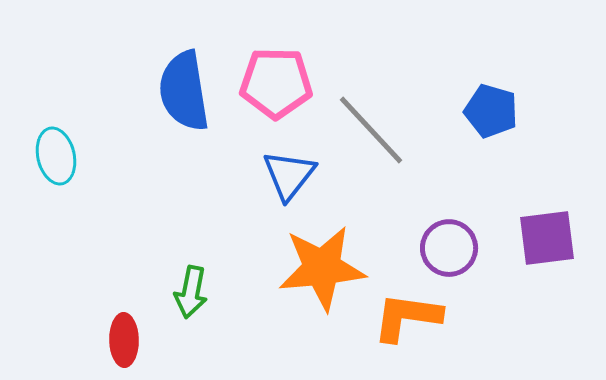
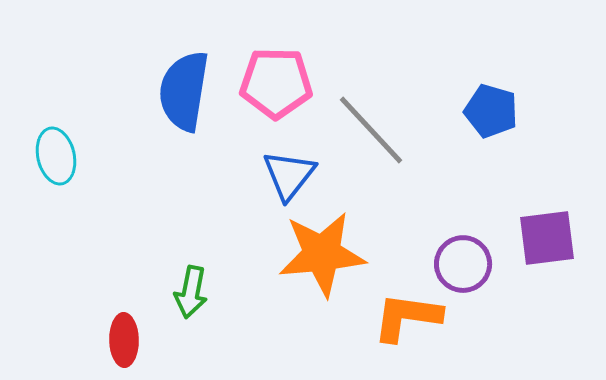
blue semicircle: rotated 18 degrees clockwise
purple circle: moved 14 px right, 16 px down
orange star: moved 14 px up
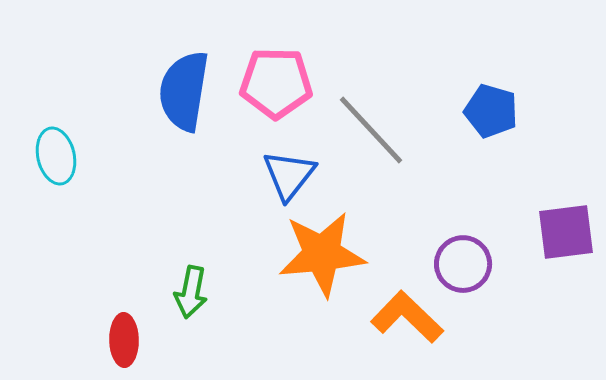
purple square: moved 19 px right, 6 px up
orange L-shape: rotated 36 degrees clockwise
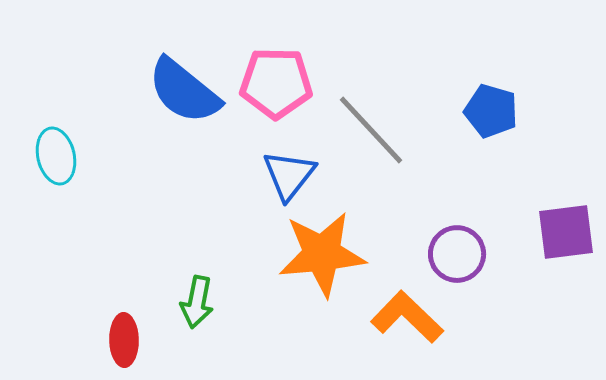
blue semicircle: rotated 60 degrees counterclockwise
purple circle: moved 6 px left, 10 px up
green arrow: moved 6 px right, 10 px down
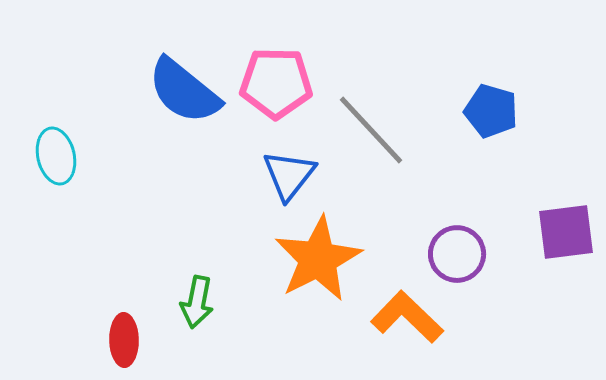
orange star: moved 4 px left, 5 px down; rotated 22 degrees counterclockwise
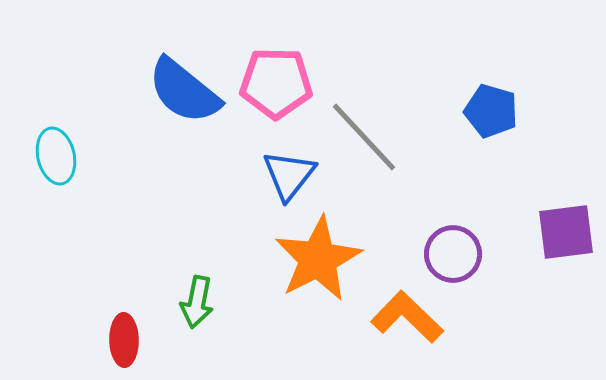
gray line: moved 7 px left, 7 px down
purple circle: moved 4 px left
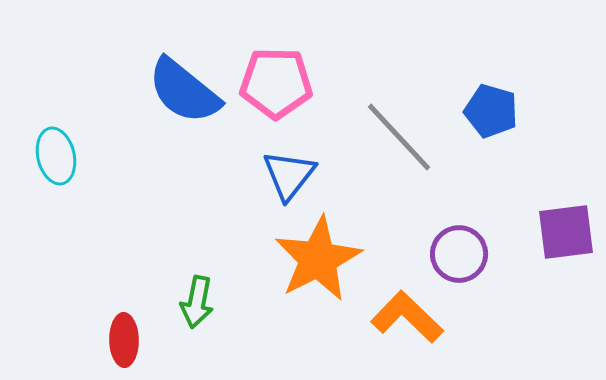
gray line: moved 35 px right
purple circle: moved 6 px right
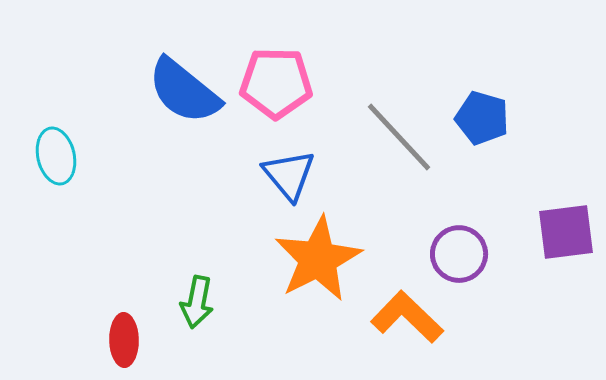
blue pentagon: moved 9 px left, 7 px down
blue triangle: rotated 18 degrees counterclockwise
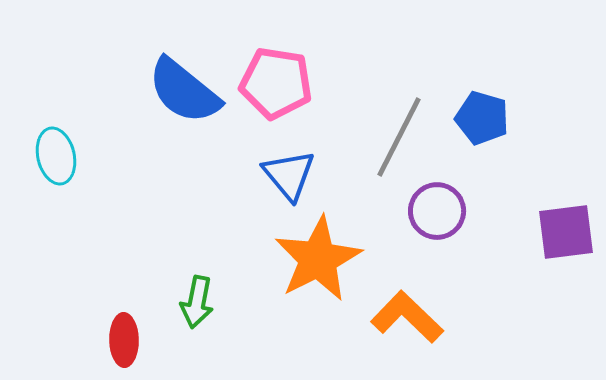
pink pentagon: rotated 8 degrees clockwise
gray line: rotated 70 degrees clockwise
purple circle: moved 22 px left, 43 px up
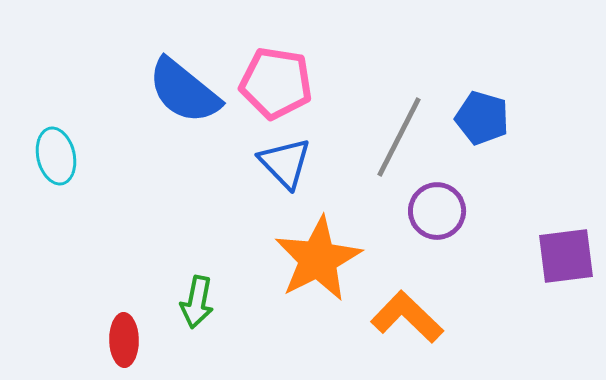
blue triangle: moved 4 px left, 12 px up; rotated 4 degrees counterclockwise
purple square: moved 24 px down
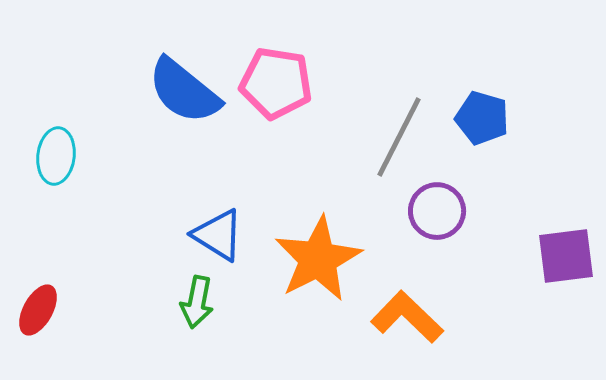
cyan ellipse: rotated 20 degrees clockwise
blue triangle: moved 67 px left, 72 px down; rotated 14 degrees counterclockwise
red ellipse: moved 86 px left, 30 px up; rotated 30 degrees clockwise
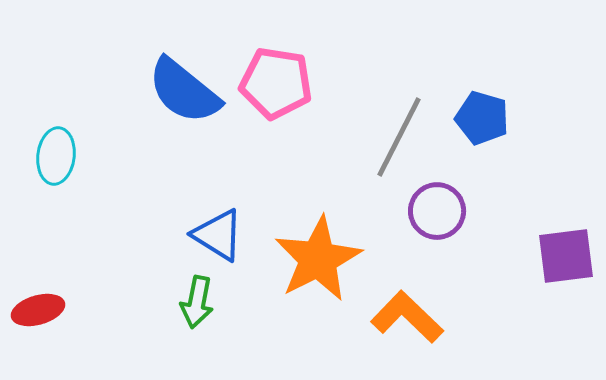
red ellipse: rotated 45 degrees clockwise
